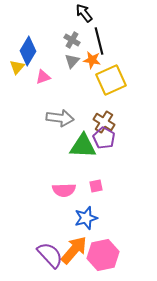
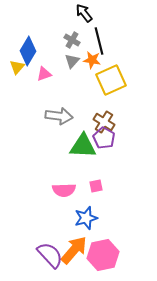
pink triangle: moved 1 px right, 3 px up
gray arrow: moved 1 px left, 2 px up
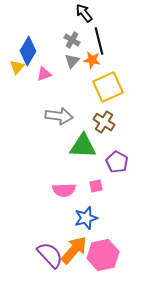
yellow square: moved 3 px left, 7 px down
purple pentagon: moved 13 px right, 24 px down
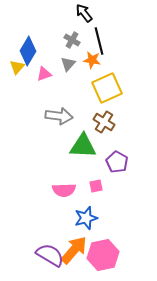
gray triangle: moved 4 px left, 3 px down
yellow square: moved 1 px left, 1 px down
purple semicircle: rotated 16 degrees counterclockwise
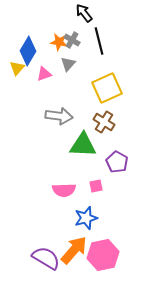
orange star: moved 33 px left, 18 px up
yellow triangle: moved 1 px down
green triangle: moved 1 px up
purple semicircle: moved 4 px left, 3 px down
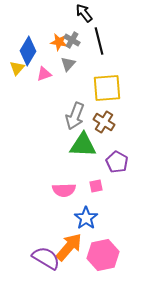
yellow square: rotated 20 degrees clockwise
gray arrow: moved 16 px right; rotated 104 degrees clockwise
blue star: rotated 20 degrees counterclockwise
orange arrow: moved 5 px left, 3 px up
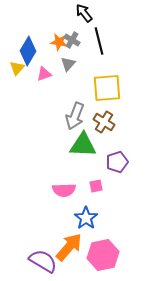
purple pentagon: rotated 25 degrees clockwise
purple semicircle: moved 3 px left, 3 px down
